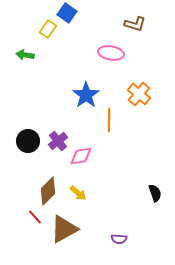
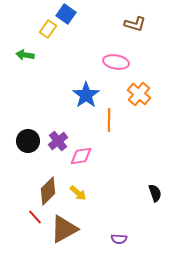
blue square: moved 1 px left, 1 px down
pink ellipse: moved 5 px right, 9 px down
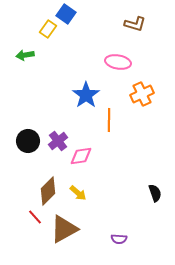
green arrow: rotated 18 degrees counterclockwise
pink ellipse: moved 2 px right
orange cross: moved 3 px right; rotated 25 degrees clockwise
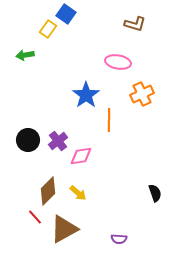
black circle: moved 1 px up
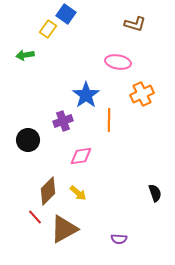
purple cross: moved 5 px right, 20 px up; rotated 18 degrees clockwise
